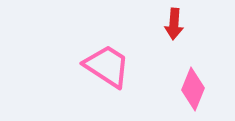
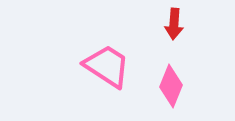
pink diamond: moved 22 px left, 3 px up
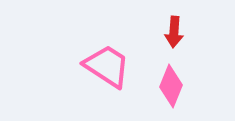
red arrow: moved 8 px down
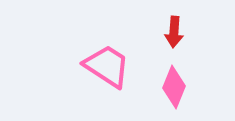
pink diamond: moved 3 px right, 1 px down
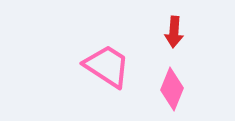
pink diamond: moved 2 px left, 2 px down
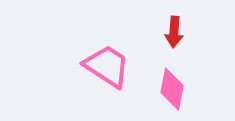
pink diamond: rotated 12 degrees counterclockwise
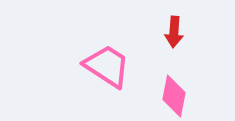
pink diamond: moved 2 px right, 7 px down
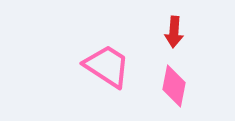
pink diamond: moved 10 px up
